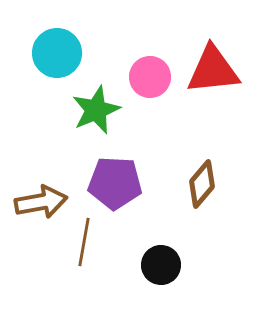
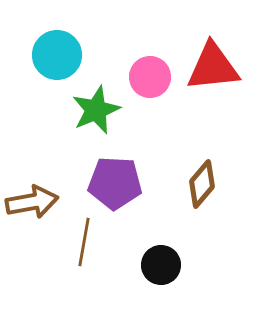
cyan circle: moved 2 px down
red triangle: moved 3 px up
brown arrow: moved 9 px left
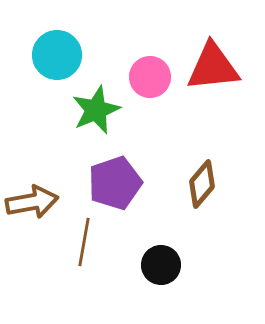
purple pentagon: rotated 22 degrees counterclockwise
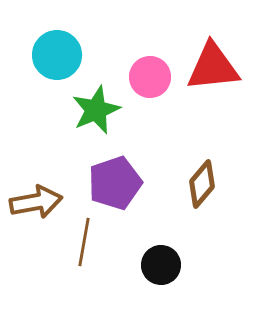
brown arrow: moved 4 px right
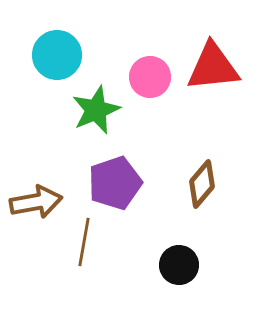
black circle: moved 18 px right
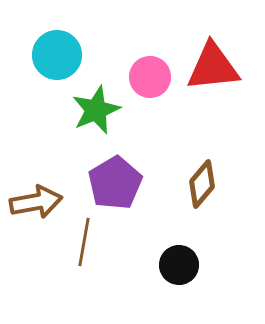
purple pentagon: rotated 12 degrees counterclockwise
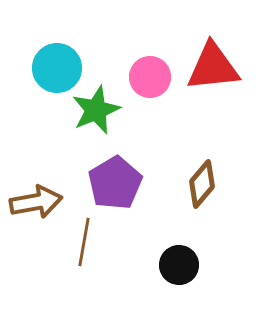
cyan circle: moved 13 px down
